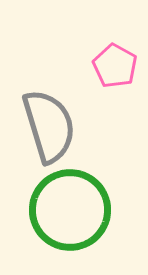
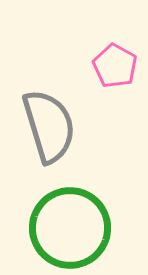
green circle: moved 18 px down
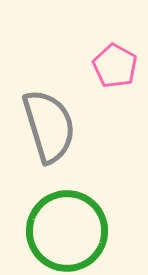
green circle: moved 3 px left, 3 px down
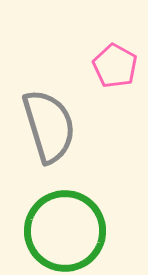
green circle: moved 2 px left
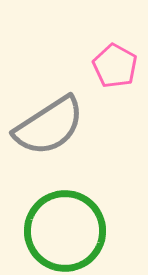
gray semicircle: rotated 74 degrees clockwise
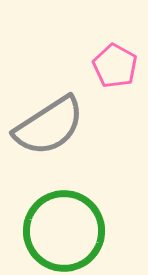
green circle: moved 1 px left
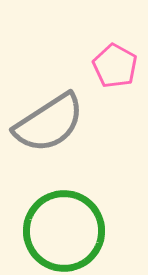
gray semicircle: moved 3 px up
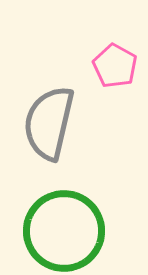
gray semicircle: rotated 136 degrees clockwise
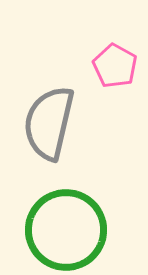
green circle: moved 2 px right, 1 px up
